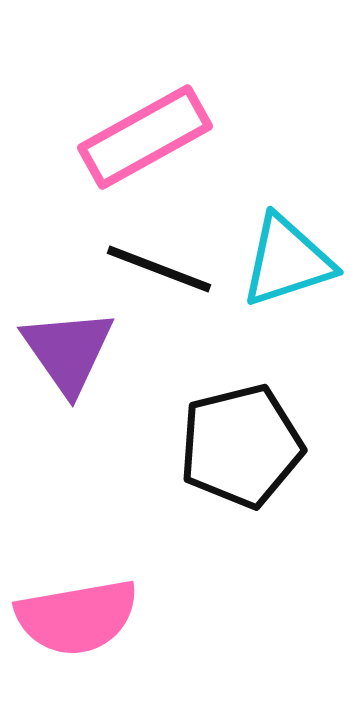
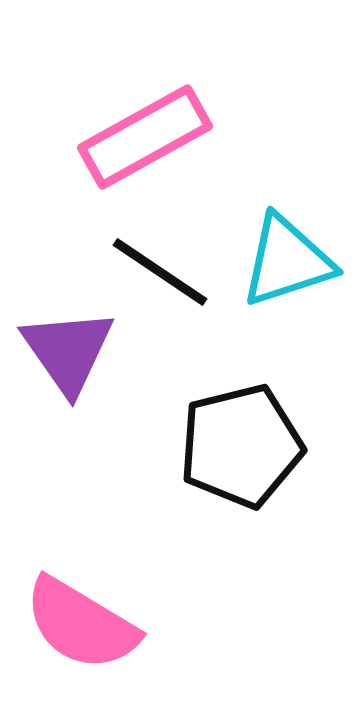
black line: moved 1 px right, 3 px down; rotated 13 degrees clockwise
pink semicircle: moved 4 px right, 7 px down; rotated 41 degrees clockwise
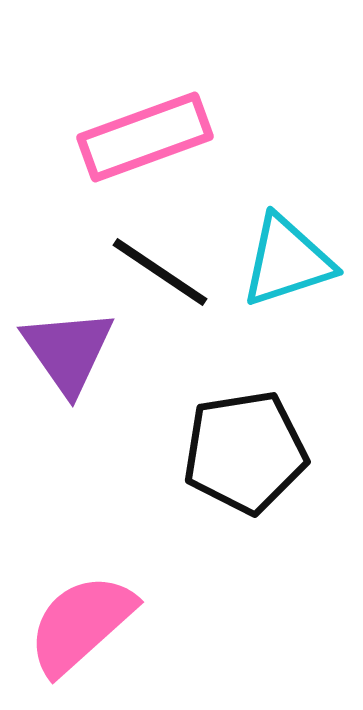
pink rectangle: rotated 9 degrees clockwise
black pentagon: moved 4 px right, 6 px down; rotated 5 degrees clockwise
pink semicircle: rotated 107 degrees clockwise
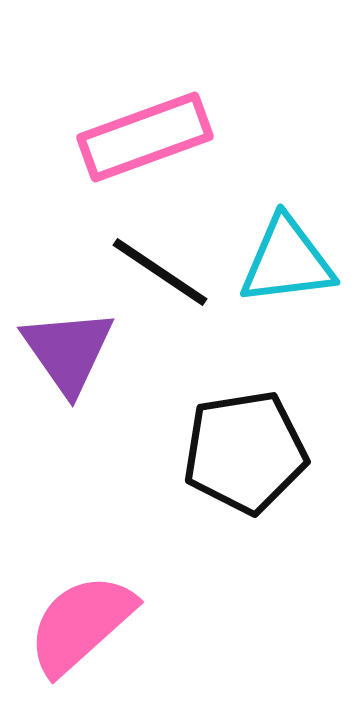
cyan triangle: rotated 11 degrees clockwise
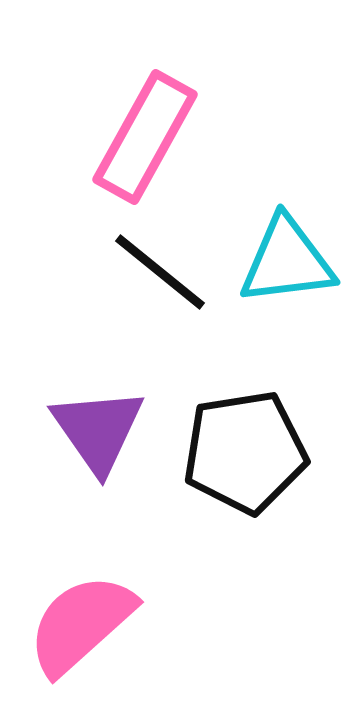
pink rectangle: rotated 41 degrees counterclockwise
black line: rotated 5 degrees clockwise
purple triangle: moved 30 px right, 79 px down
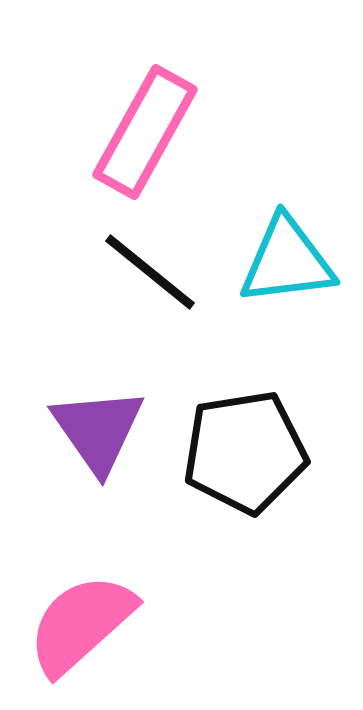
pink rectangle: moved 5 px up
black line: moved 10 px left
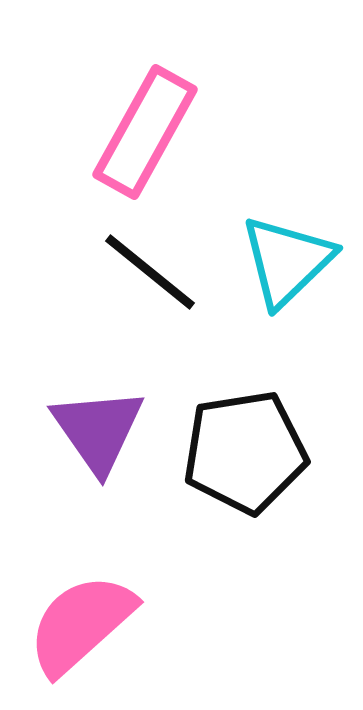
cyan triangle: rotated 37 degrees counterclockwise
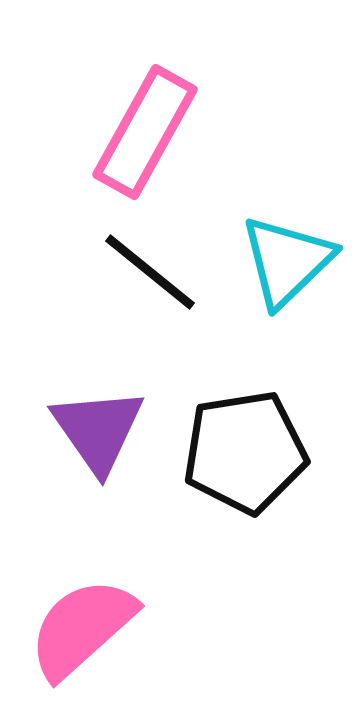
pink semicircle: moved 1 px right, 4 px down
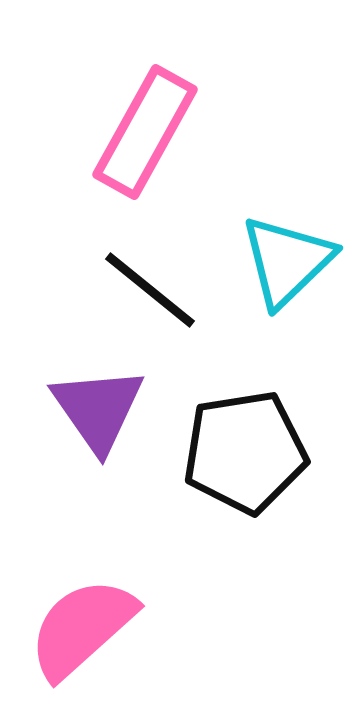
black line: moved 18 px down
purple triangle: moved 21 px up
